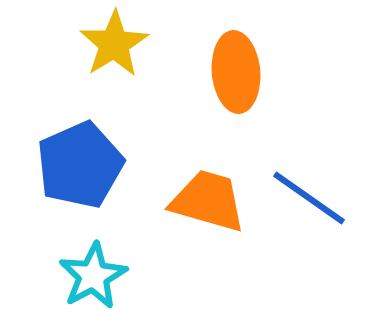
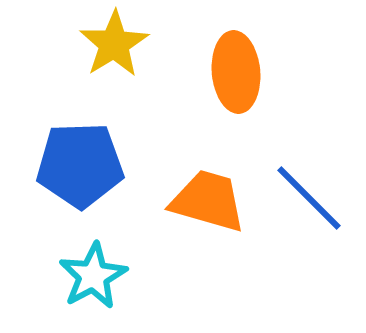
blue pentagon: rotated 22 degrees clockwise
blue line: rotated 10 degrees clockwise
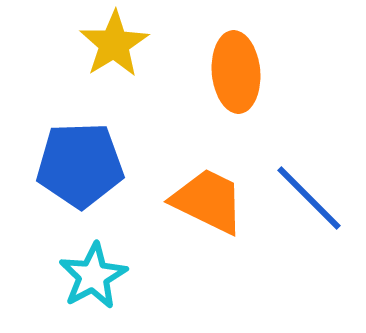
orange trapezoid: rotated 10 degrees clockwise
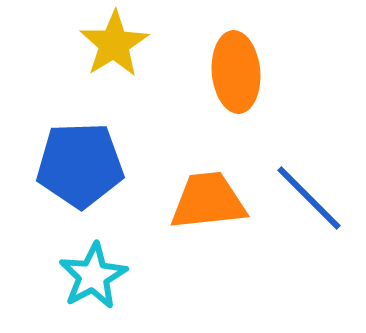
orange trapezoid: rotated 32 degrees counterclockwise
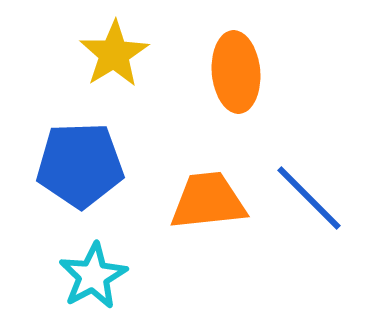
yellow star: moved 10 px down
